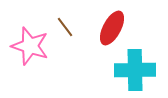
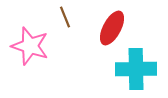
brown line: moved 10 px up; rotated 15 degrees clockwise
cyan cross: moved 1 px right, 1 px up
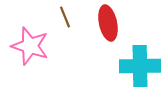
red ellipse: moved 4 px left, 5 px up; rotated 40 degrees counterclockwise
cyan cross: moved 4 px right, 3 px up
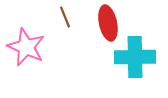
pink star: moved 4 px left, 1 px down; rotated 6 degrees clockwise
cyan cross: moved 5 px left, 9 px up
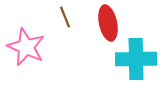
cyan cross: moved 1 px right, 2 px down
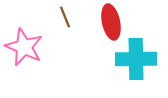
red ellipse: moved 3 px right, 1 px up
pink star: moved 2 px left
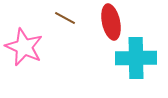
brown line: moved 1 px down; rotated 40 degrees counterclockwise
cyan cross: moved 1 px up
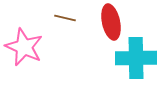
brown line: rotated 15 degrees counterclockwise
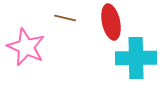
pink star: moved 2 px right
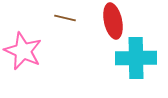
red ellipse: moved 2 px right, 1 px up
pink star: moved 3 px left, 4 px down
